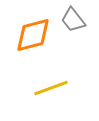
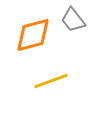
yellow line: moved 7 px up
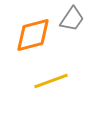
gray trapezoid: moved 1 px left, 1 px up; rotated 108 degrees counterclockwise
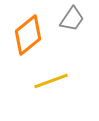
orange diamond: moved 5 px left; rotated 24 degrees counterclockwise
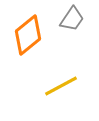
yellow line: moved 10 px right, 5 px down; rotated 8 degrees counterclockwise
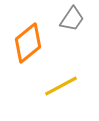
orange diamond: moved 8 px down
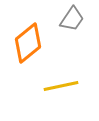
yellow line: rotated 16 degrees clockwise
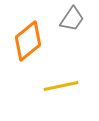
orange diamond: moved 2 px up
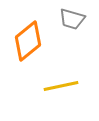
gray trapezoid: rotated 72 degrees clockwise
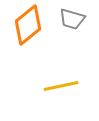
orange diamond: moved 16 px up
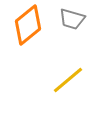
yellow line: moved 7 px right, 6 px up; rotated 28 degrees counterclockwise
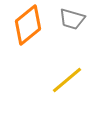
yellow line: moved 1 px left
